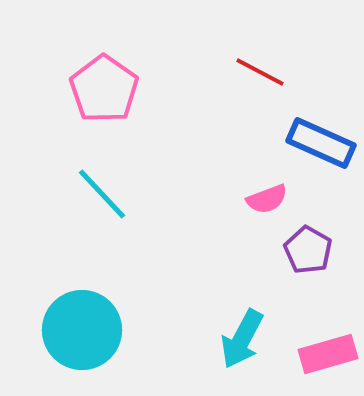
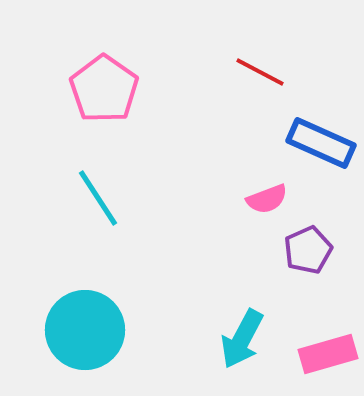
cyan line: moved 4 px left, 4 px down; rotated 10 degrees clockwise
purple pentagon: rotated 18 degrees clockwise
cyan circle: moved 3 px right
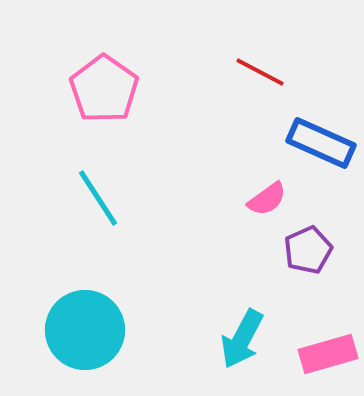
pink semicircle: rotated 15 degrees counterclockwise
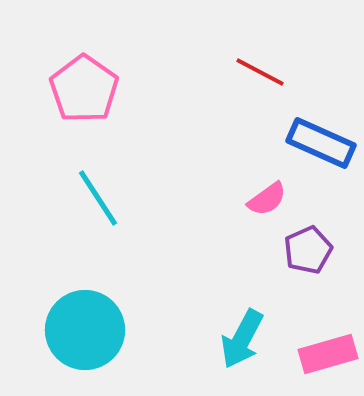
pink pentagon: moved 20 px left
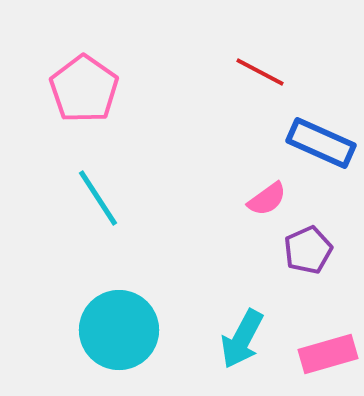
cyan circle: moved 34 px right
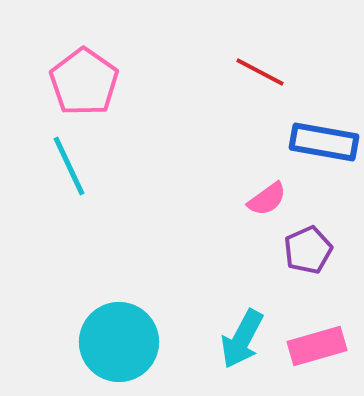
pink pentagon: moved 7 px up
blue rectangle: moved 3 px right, 1 px up; rotated 14 degrees counterclockwise
cyan line: moved 29 px left, 32 px up; rotated 8 degrees clockwise
cyan circle: moved 12 px down
pink rectangle: moved 11 px left, 8 px up
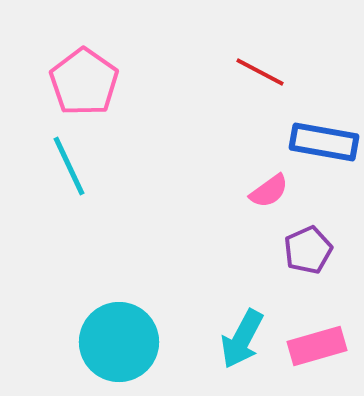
pink semicircle: moved 2 px right, 8 px up
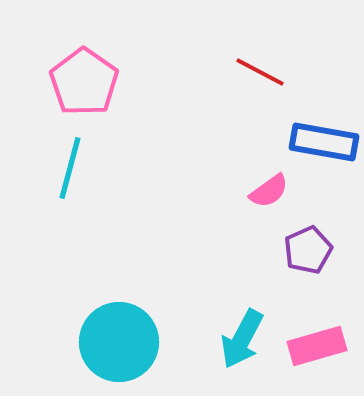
cyan line: moved 1 px right, 2 px down; rotated 40 degrees clockwise
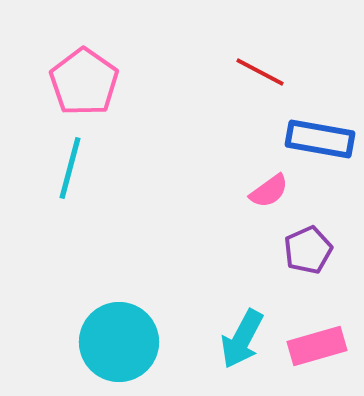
blue rectangle: moved 4 px left, 3 px up
